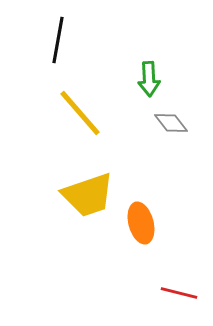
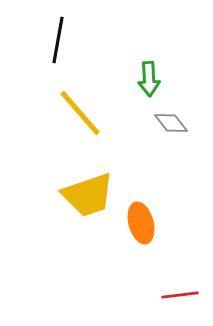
red line: moved 1 px right, 2 px down; rotated 21 degrees counterclockwise
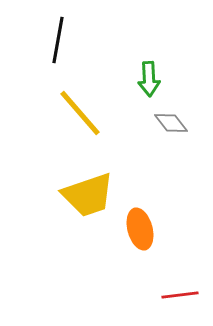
orange ellipse: moved 1 px left, 6 px down
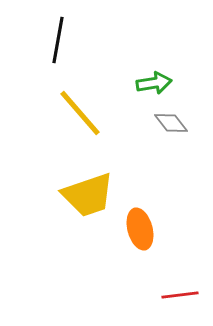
green arrow: moved 5 px right, 4 px down; rotated 96 degrees counterclockwise
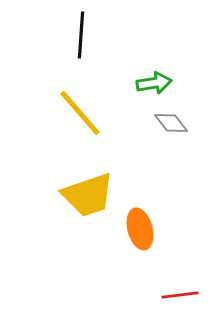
black line: moved 23 px right, 5 px up; rotated 6 degrees counterclockwise
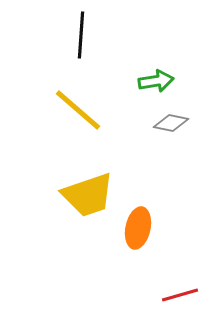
green arrow: moved 2 px right, 2 px up
yellow line: moved 2 px left, 3 px up; rotated 8 degrees counterclockwise
gray diamond: rotated 40 degrees counterclockwise
orange ellipse: moved 2 px left, 1 px up; rotated 27 degrees clockwise
red line: rotated 9 degrees counterclockwise
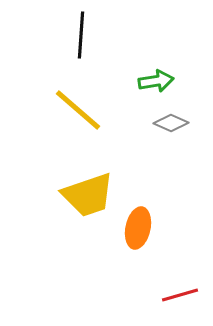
gray diamond: rotated 12 degrees clockwise
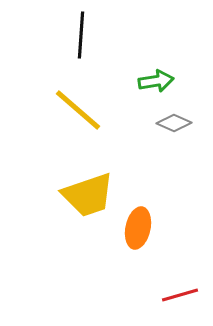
gray diamond: moved 3 px right
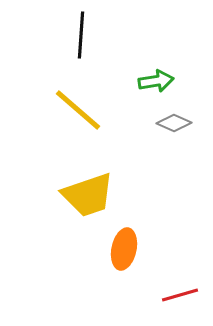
orange ellipse: moved 14 px left, 21 px down
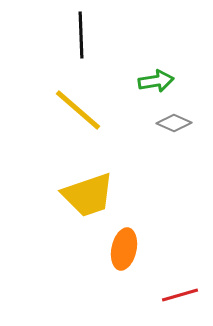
black line: rotated 6 degrees counterclockwise
